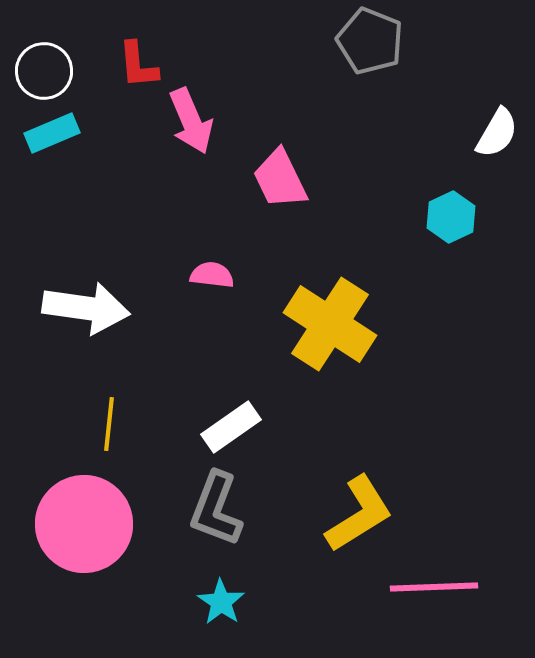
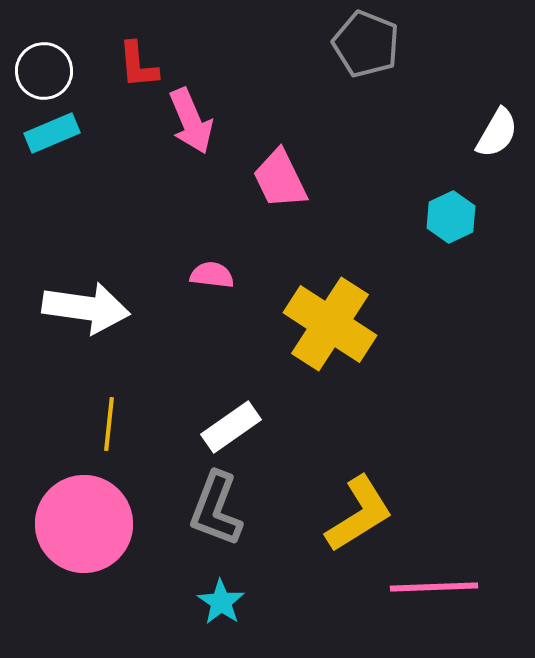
gray pentagon: moved 4 px left, 3 px down
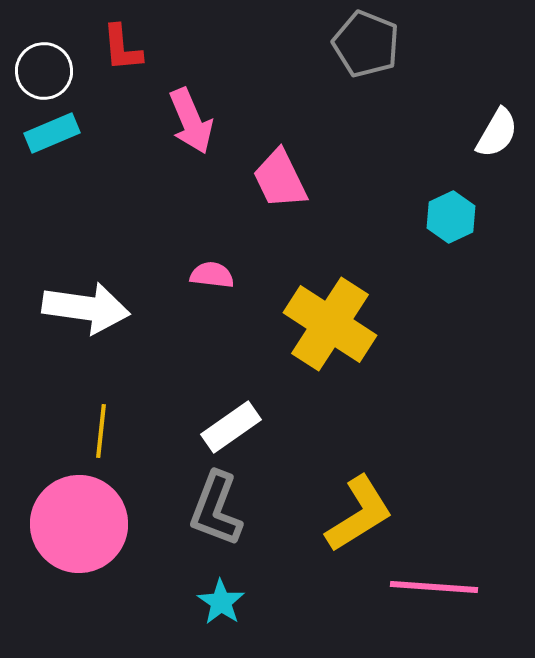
red L-shape: moved 16 px left, 17 px up
yellow line: moved 8 px left, 7 px down
pink circle: moved 5 px left
pink line: rotated 6 degrees clockwise
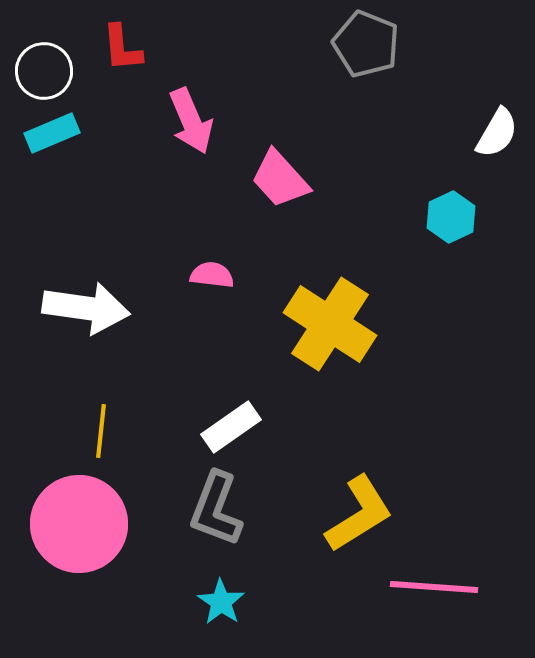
pink trapezoid: rotated 16 degrees counterclockwise
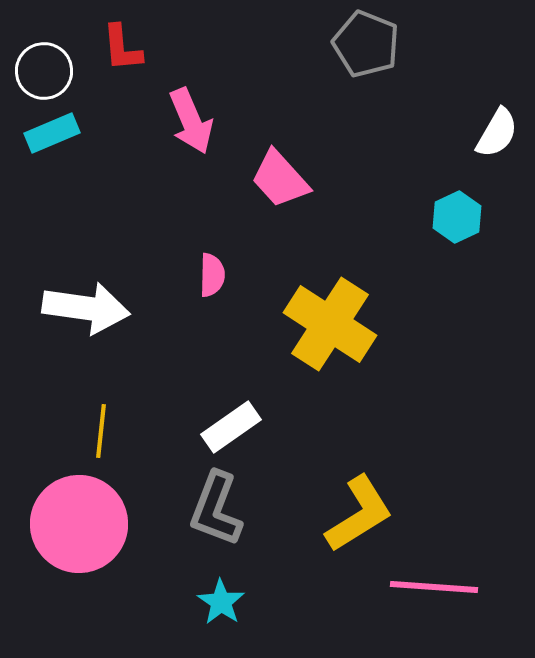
cyan hexagon: moved 6 px right
pink semicircle: rotated 84 degrees clockwise
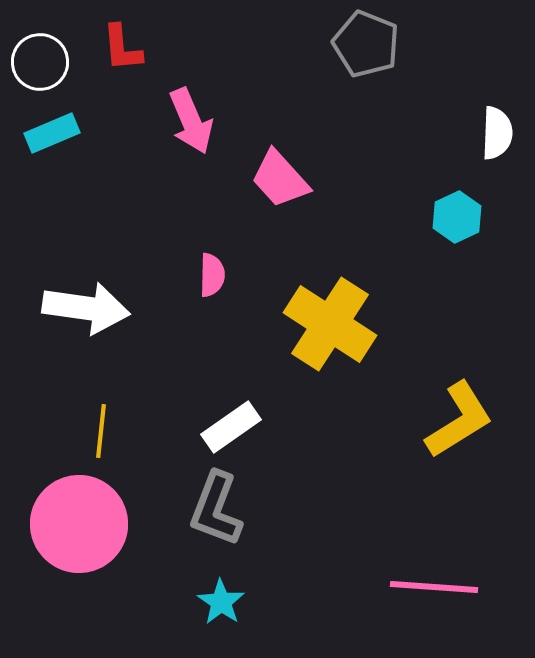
white circle: moved 4 px left, 9 px up
white semicircle: rotated 28 degrees counterclockwise
yellow L-shape: moved 100 px right, 94 px up
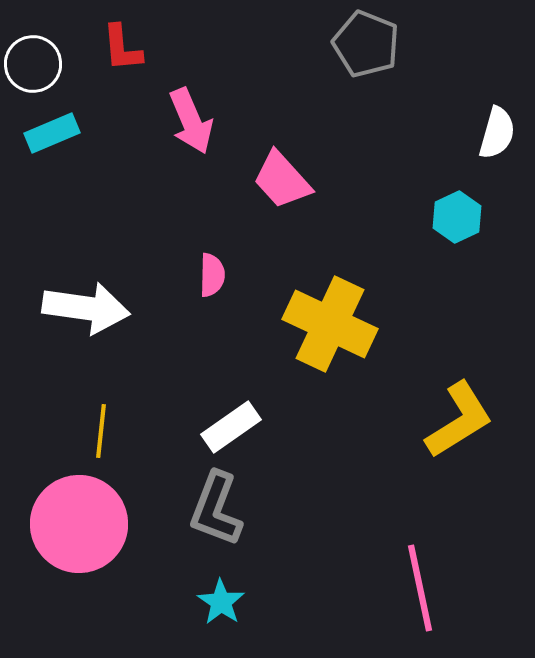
white circle: moved 7 px left, 2 px down
white semicircle: rotated 14 degrees clockwise
pink trapezoid: moved 2 px right, 1 px down
yellow cross: rotated 8 degrees counterclockwise
pink line: moved 14 px left, 1 px down; rotated 74 degrees clockwise
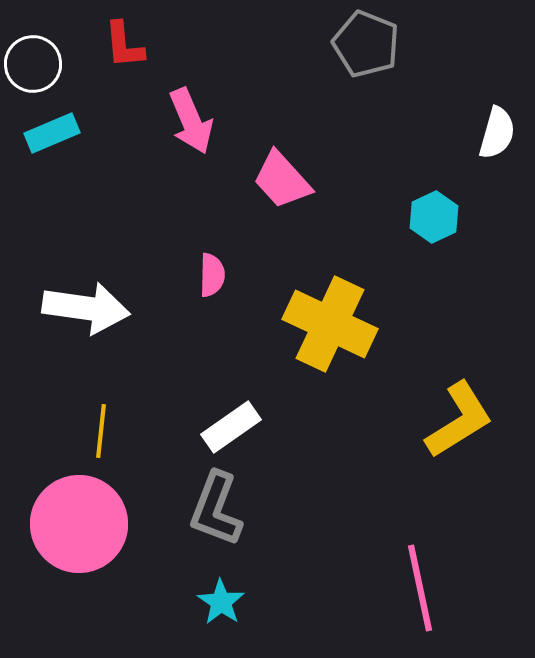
red L-shape: moved 2 px right, 3 px up
cyan hexagon: moved 23 px left
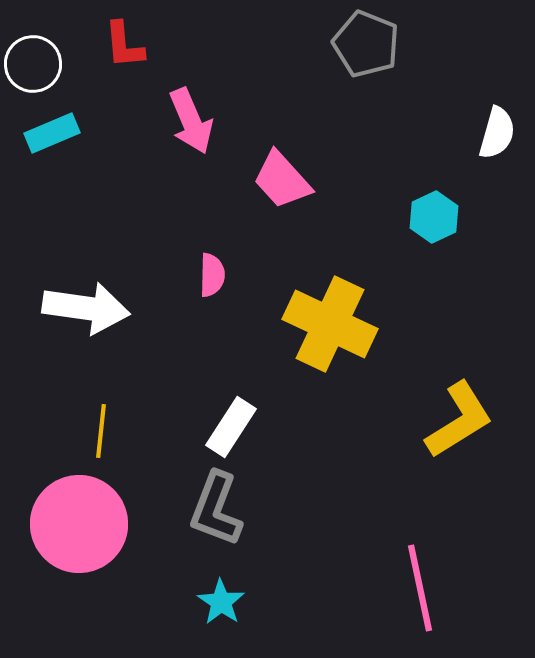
white rectangle: rotated 22 degrees counterclockwise
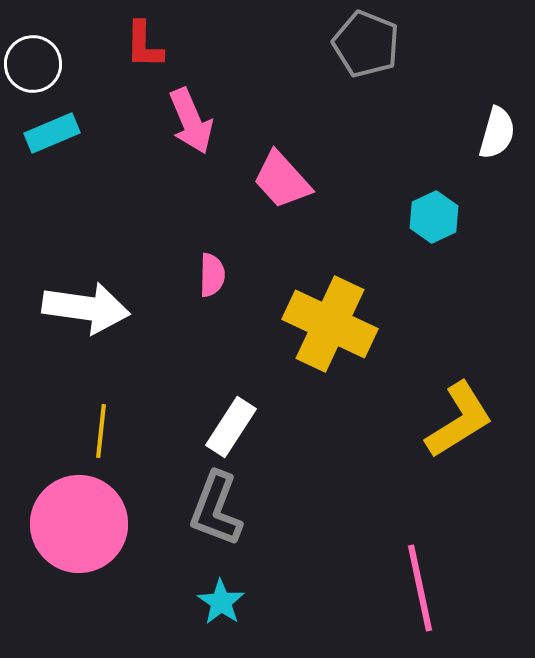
red L-shape: moved 20 px right; rotated 6 degrees clockwise
